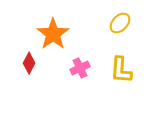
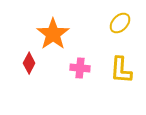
pink cross: rotated 30 degrees clockwise
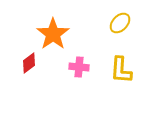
red diamond: rotated 25 degrees clockwise
pink cross: moved 1 px left, 1 px up
